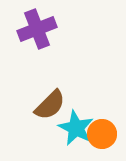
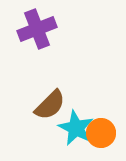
orange circle: moved 1 px left, 1 px up
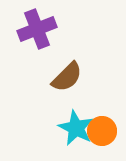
brown semicircle: moved 17 px right, 28 px up
orange circle: moved 1 px right, 2 px up
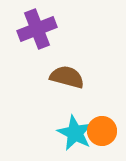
brown semicircle: rotated 120 degrees counterclockwise
cyan star: moved 1 px left, 5 px down
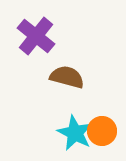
purple cross: moved 1 px left, 7 px down; rotated 30 degrees counterclockwise
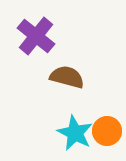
orange circle: moved 5 px right
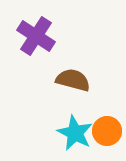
purple cross: rotated 6 degrees counterclockwise
brown semicircle: moved 6 px right, 3 px down
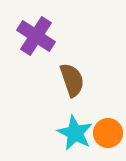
brown semicircle: moved 1 px left; rotated 56 degrees clockwise
orange circle: moved 1 px right, 2 px down
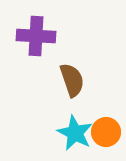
purple cross: rotated 30 degrees counterclockwise
orange circle: moved 2 px left, 1 px up
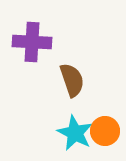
purple cross: moved 4 px left, 6 px down
orange circle: moved 1 px left, 1 px up
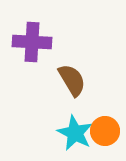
brown semicircle: rotated 12 degrees counterclockwise
